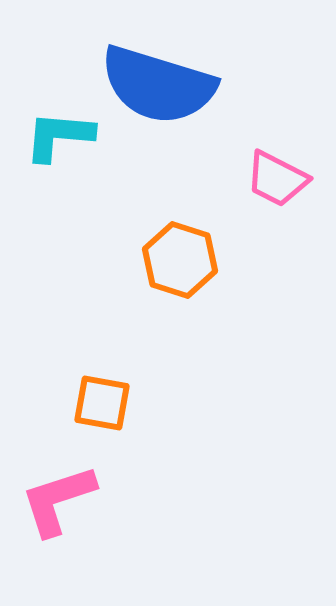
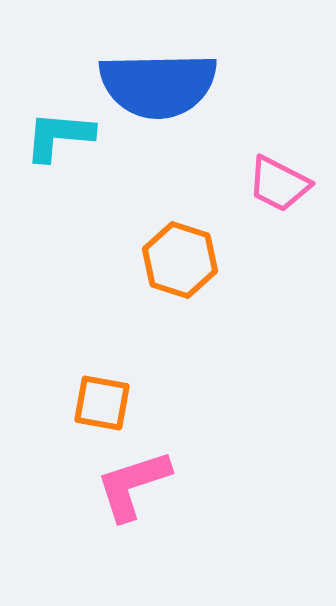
blue semicircle: rotated 18 degrees counterclockwise
pink trapezoid: moved 2 px right, 5 px down
pink L-shape: moved 75 px right, 15 px up
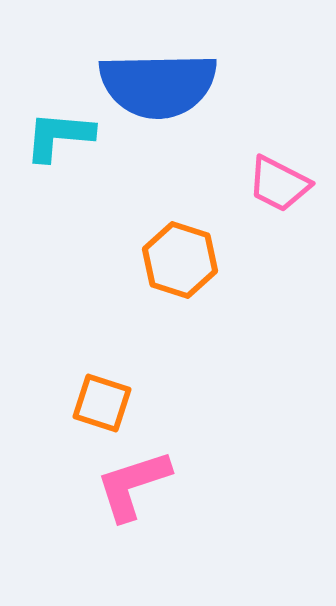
orange square: rotated 8 degrees clockwise
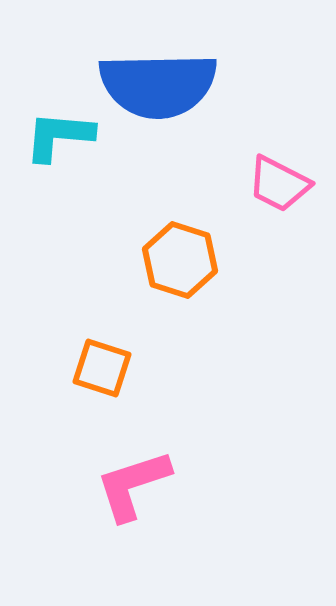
orange square: moved 35 px up
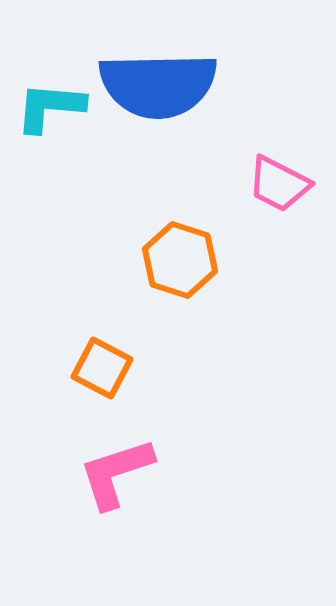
cyan L-shape: moved 9 px left, 29 px up
orange square: rotated 10 degrees clockwise
pink L-shape: moved 17 px left, 12 px up
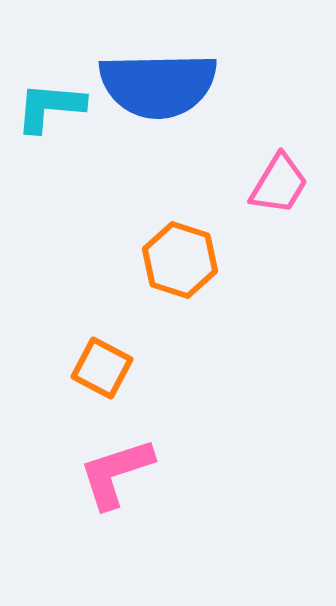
pink trapezoid: rotated 86 degrees counterclockwise
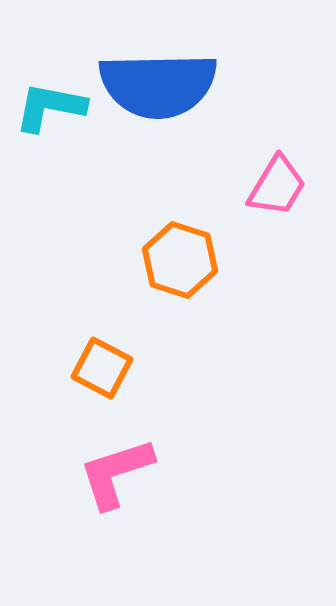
cyan L-shape: rotated 6 degrees clockwise
pink trapezoid: moved 2 px left, 2 px down
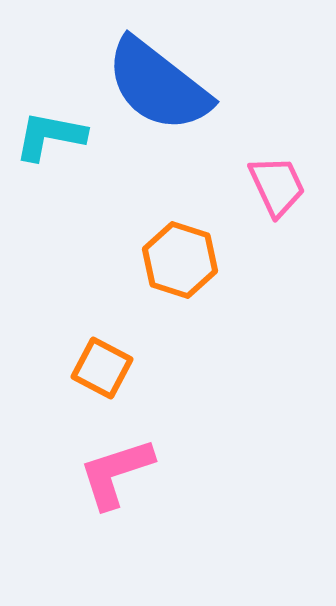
blue semicircle: rotated 39 degrees clockwise
cyan L-shape: moved 29 px down
pink trapezoid: rotated 56 degrees counterclockwise
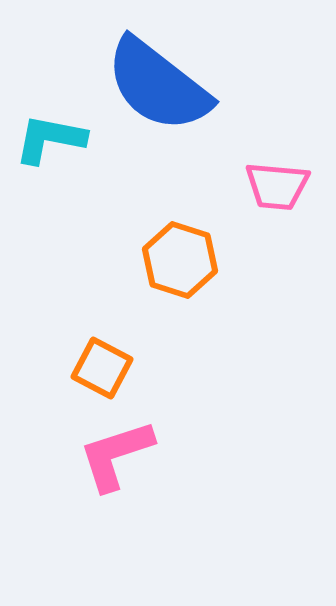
cyan L-shape: moved 3 px down
pink trapezoid: rotated 120 degrees clockwise
pink L-shape: moved 18 px up
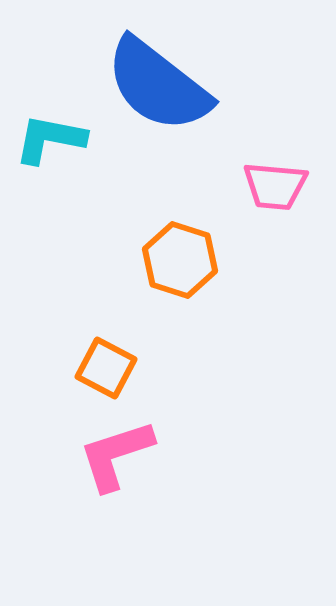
pink trapezoid: moved 2 px left
orange square: moved 4 px right
